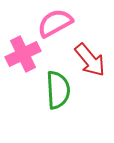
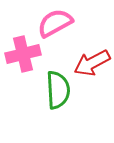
pink cross: rotated 12 degrees clockwise
red arrow: moved 2 px right, 3 px down; rotated 102 degrees clockwise
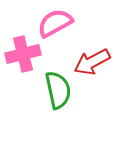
red arrow: moved 1 px up
green semicircle: rotated 9 degrees counterclockwise
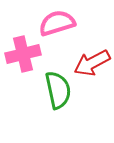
pink semicircle: moved 2 px right; rotated 12 degrees clockwise
red arrow: moved 1 px down
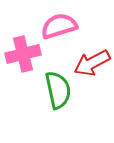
pink semicircle: moved 2 px right, 3 px down
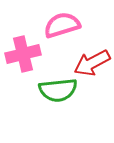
pink semicircle: moved 3 px right, 1 px up
green semicircle: rotated 96 degrees clockwise
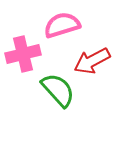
red arrow: moved 2 px up
green semicircle: rotated 126 degrees counterclockwise
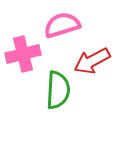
green semicircle: rotated 45 degrees clockwise
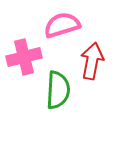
pink cross: moved 1 px right, 3 px down
red arrow: rotated 129 degrees clockwise
